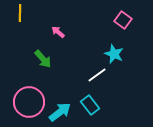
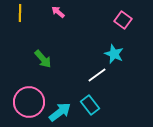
pink arrow: moved 20 px up
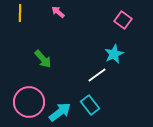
cyan star: rotated 24 degrees clockwise
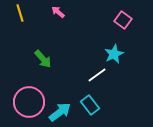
yellow line: rotated 18 degrees counterclockwise
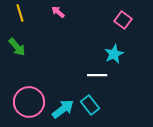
green arrow: moved 26 px left, 12 px up
white line: rotated 36 degrees clockwise
cyan arrow: moved 3 px right, 3 px up
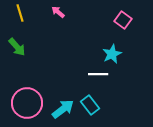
cyan star: moved 2 px left
white line: moved 1 px right, 1 px up
pink circle: moved 2 px left, 1 px down
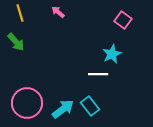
green arrow: moved 1 px left, 5 px up
cyan rectangle: moved 1 px down
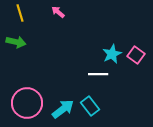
pink square: moved 13 px right, 35 px down
green arrow: rotated 36 degrees counterclockwise
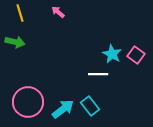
green arrow: moved 1 px left
cyan star: rotated 18 degrees counterclockwise
pink circle: moved 1 px right, 1 px up
